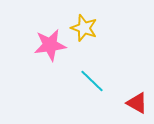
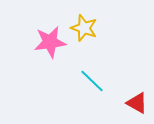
pink star: moved 3 px up
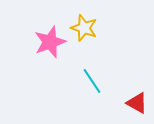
pink star: rotated 12 degrees counterclockwise
cyan line: rotated 12 degrees clockwise
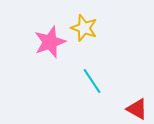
red triangle: moved 6 px down
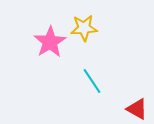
yellow star: rotated 24 degrees counterclockwise
pink star: rotated 12 degrees counterclockwise
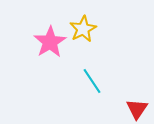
yellow star: moved 1 px left, 1 px down; rotated 24 degrees counterclockwise
red triangle: rotated 35 degrees clockwise
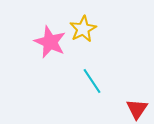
pink star: rotated 16 degrees counterclockwise
